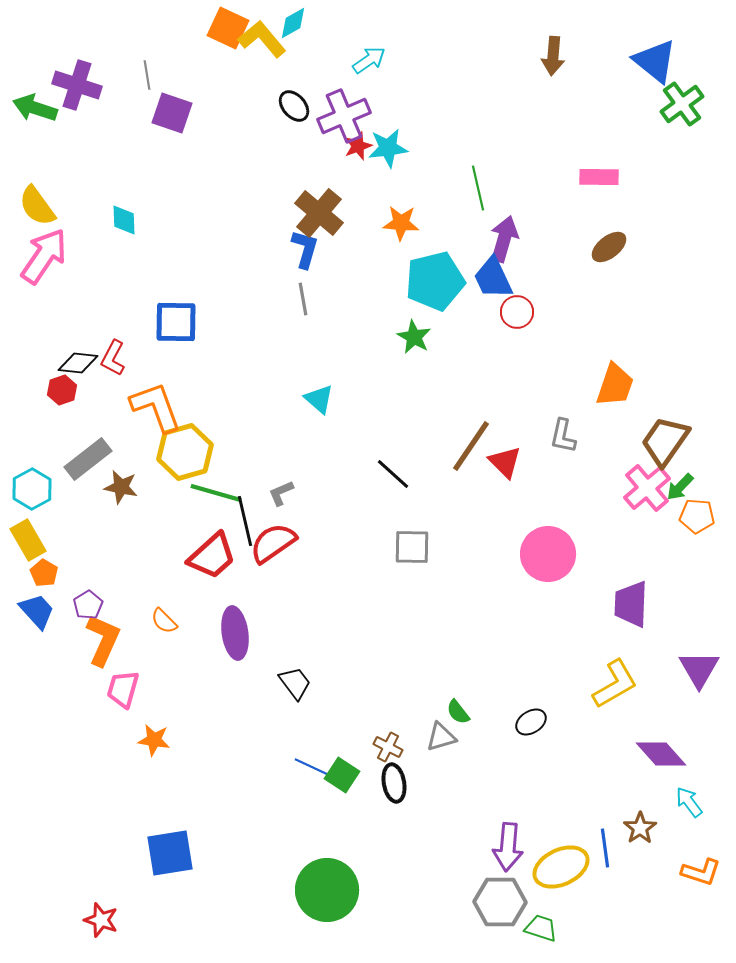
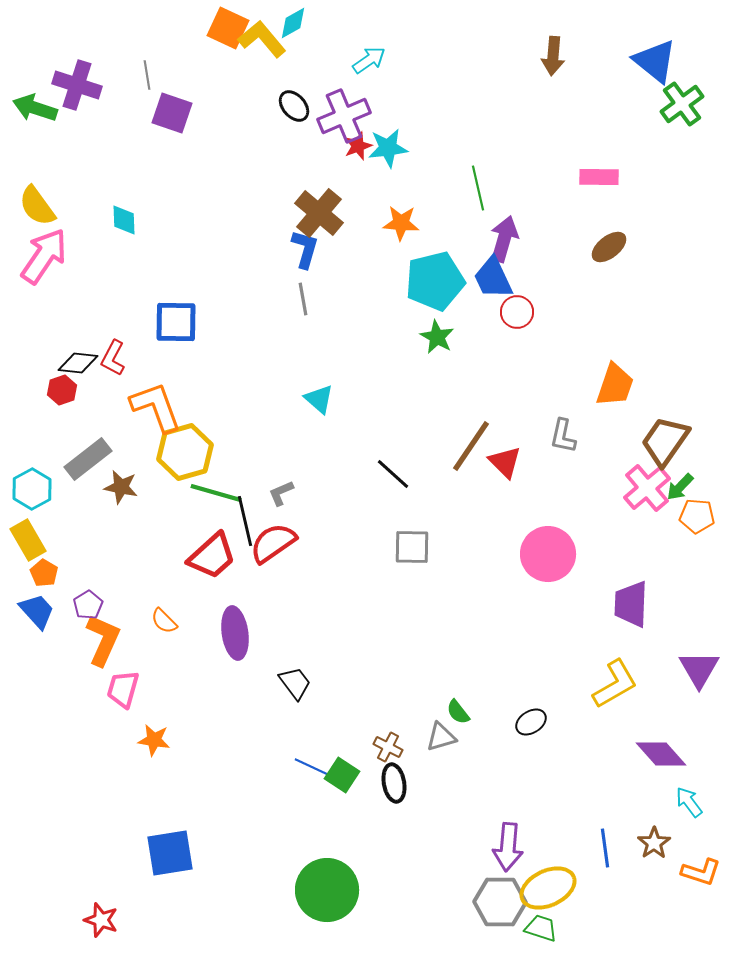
green star at (414, 337): moved 23 px right
brown star at (640, 828): moved 14 px right, 15 px down
yellow ellipse at (561, 867): moved 13 px left, 21 px down
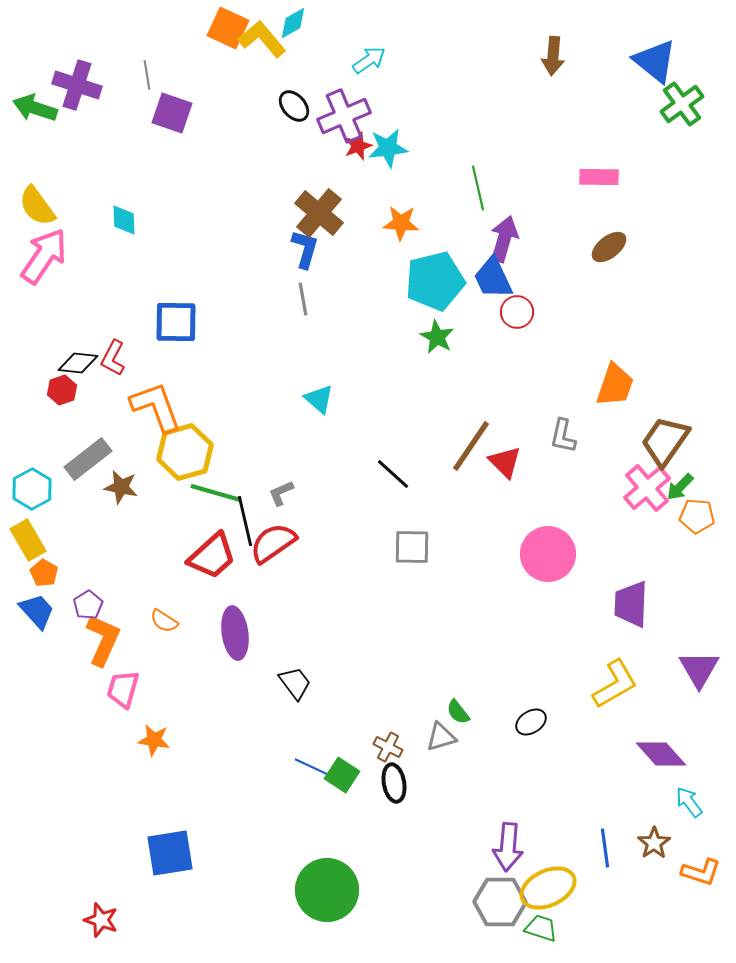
orange semicircle at (164, 621): rotated 12 degrees counterclockwise
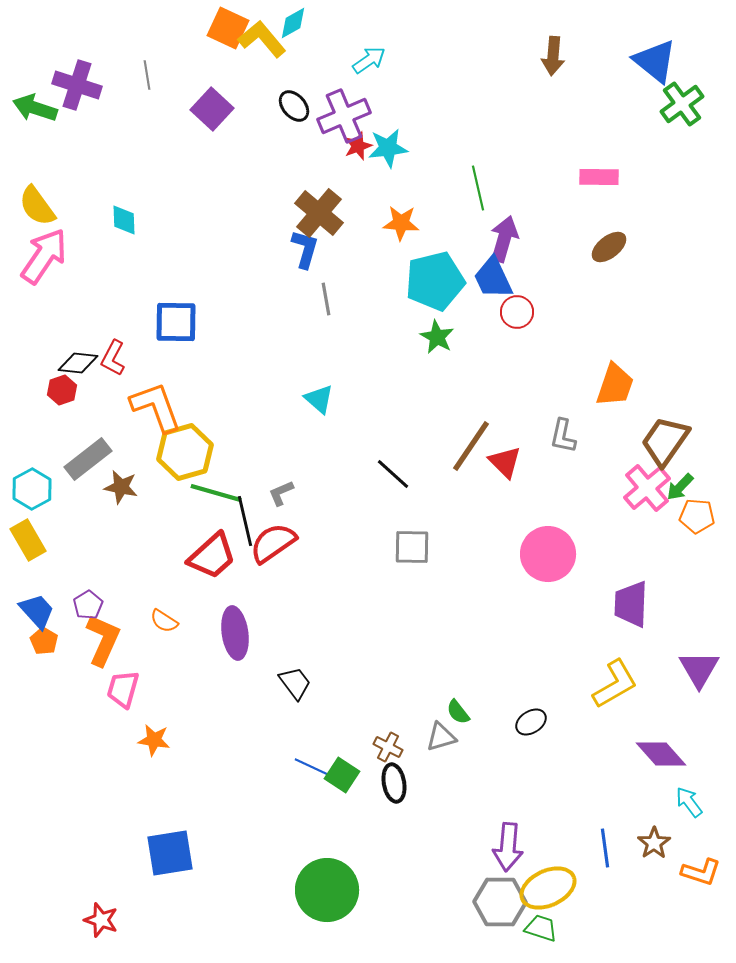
purple square at (172, 113): moved 40 px right, 4 px up; rotated 24 degrees clockwise
gray line at (303, 299): moved 23 px right
orange pentagon at (44, 573): moved 68 px down
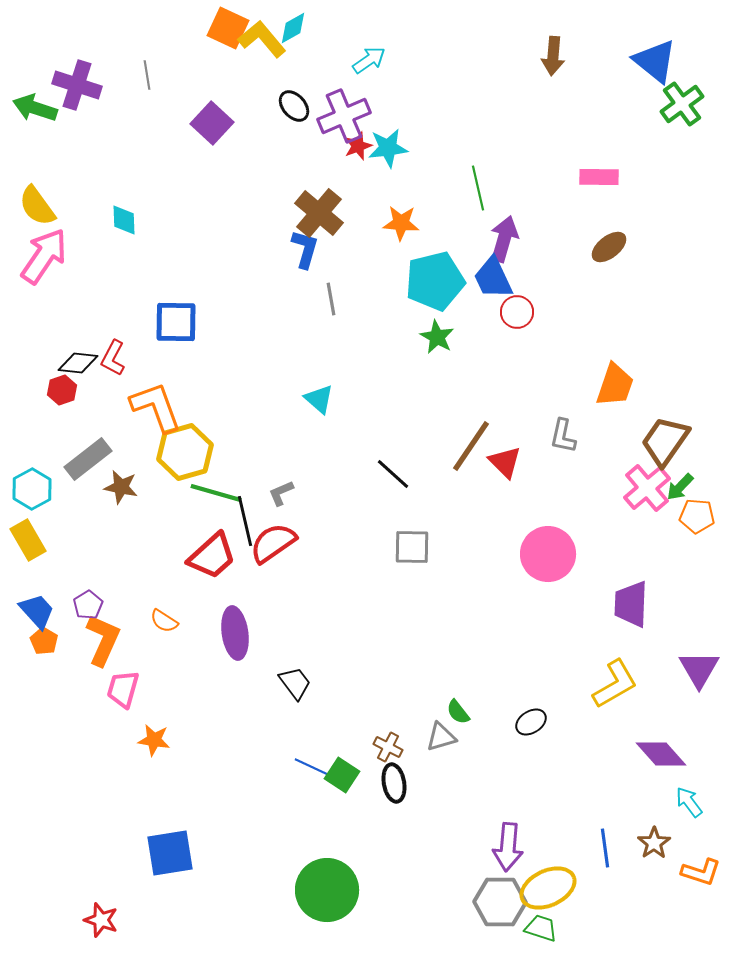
cyan diamond at (293, 23): moved 5 px down
purple square at (212, 109): moved 14 px down
gray line at (326, 299): moved 5 px right
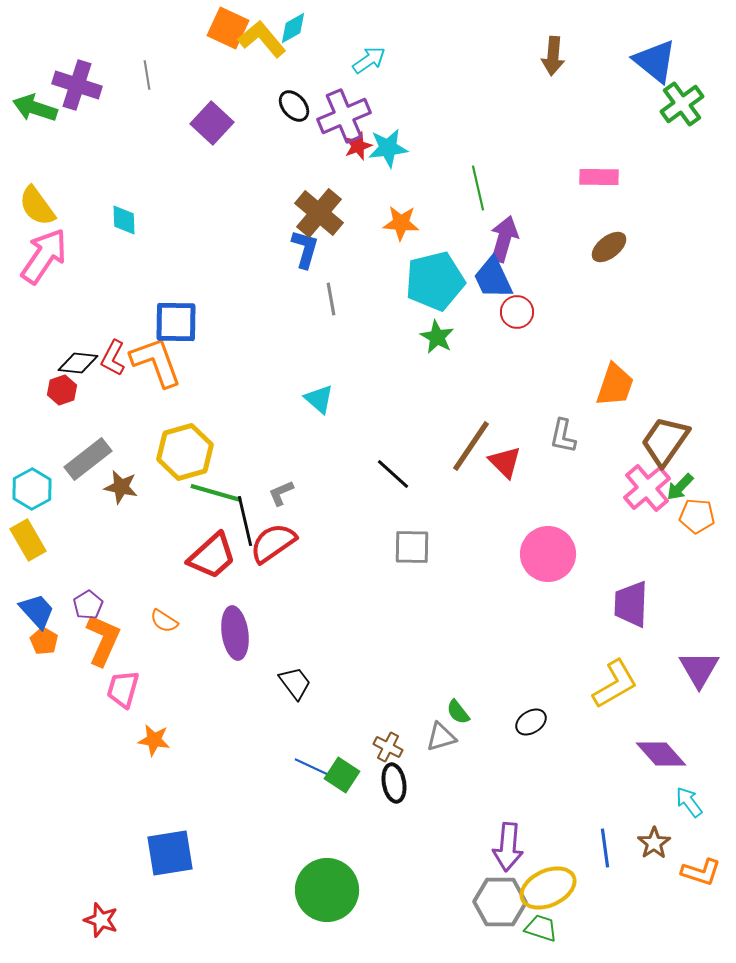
orange L-shape at (156, 407): moved 45 px up
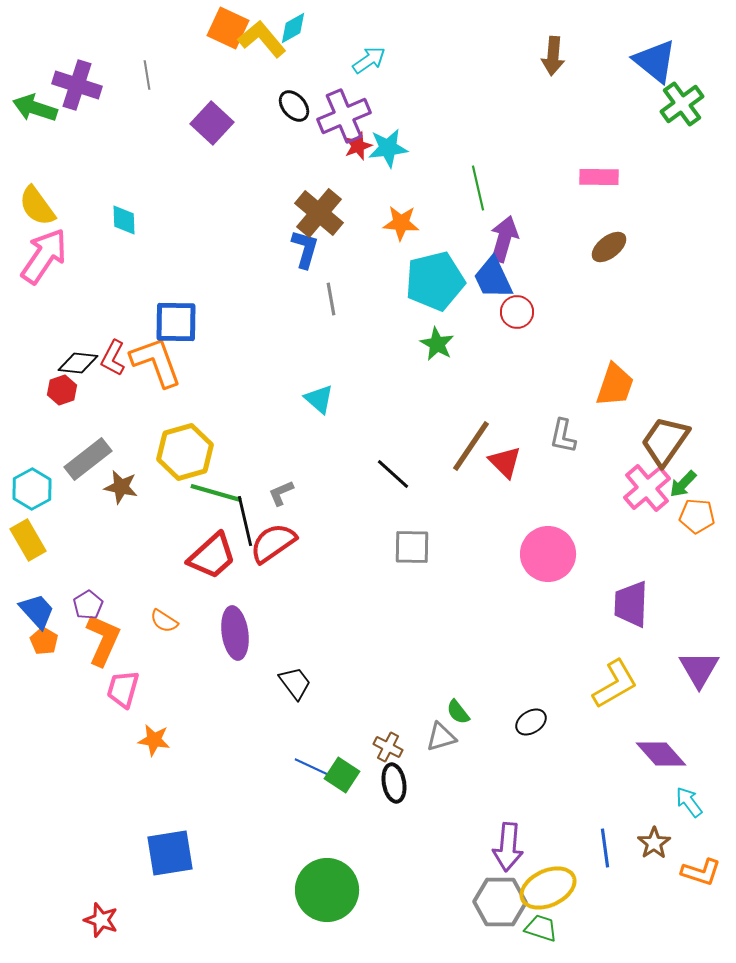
green star at (437, 337): moved 7 px down
green arrow at (680, 487): moved 3 px right, 3 px up
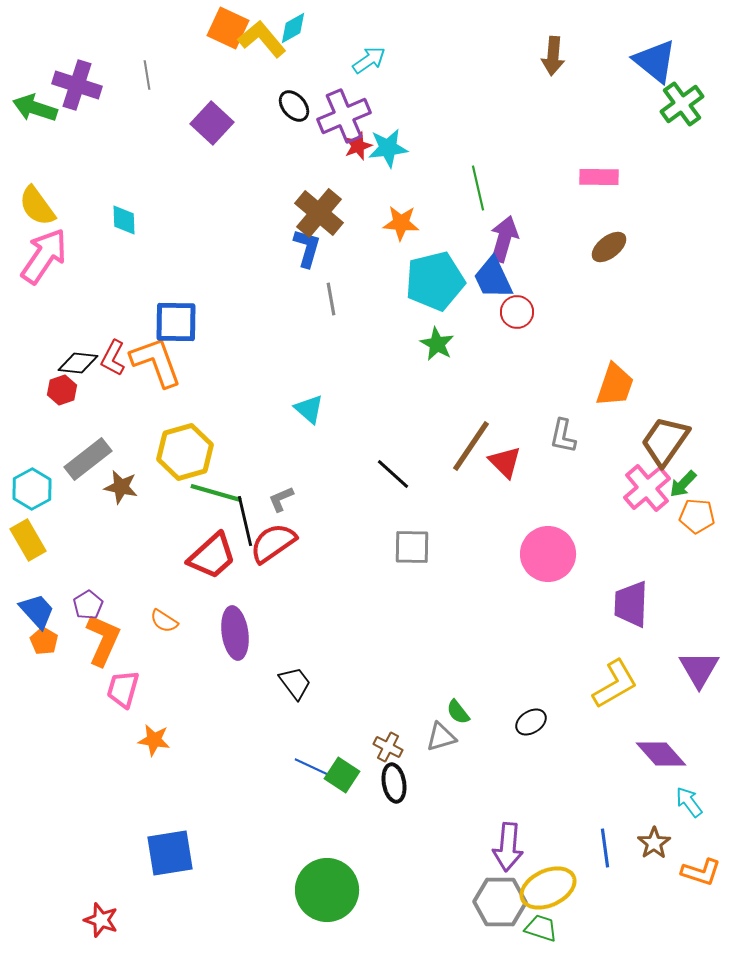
blue L-shape at (305, 249): moved 2 px right, 1 px up
cyan triangle at (319, 399): moved 10 px left, 10 px down
gray L-shape at (281, 493): moved 6 px down
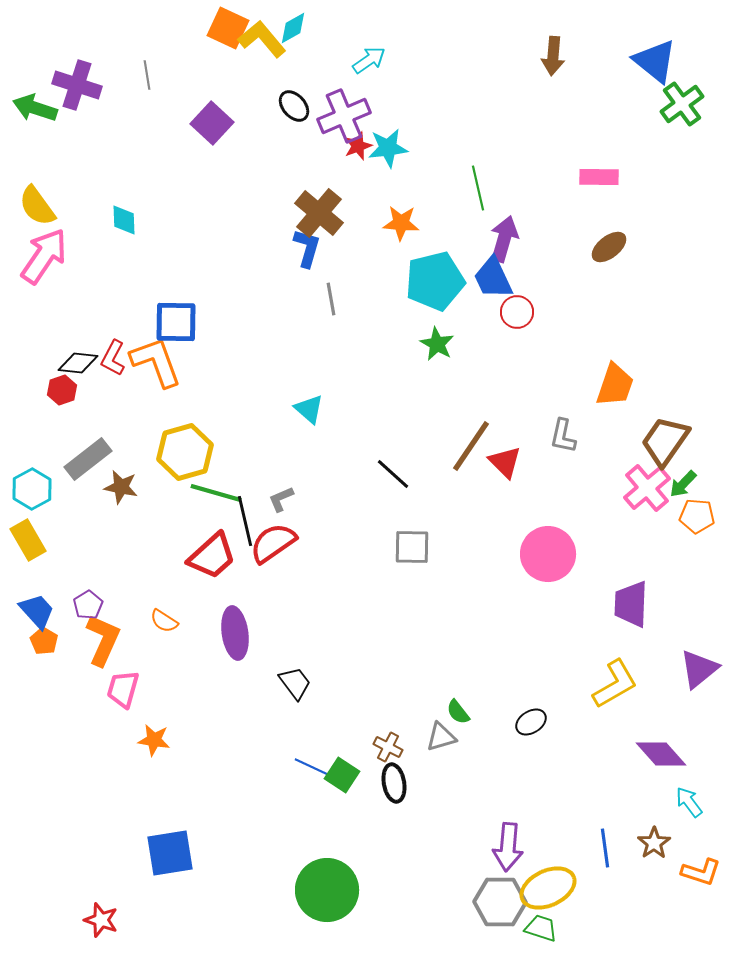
purple triangle at (699, 669): rotated 21 degrees clockwise
